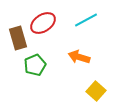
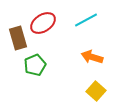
orange arrow: moved 13 px right
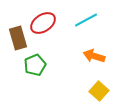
orange arrow: moved 2 px right, 1 px up
yellow square: moved 3 px right
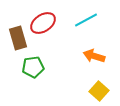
green pentagon: moved 2 px left, 2 px down; rotated 15 degrees clockwise
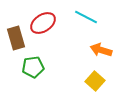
cyan line: moved 3 px up; rotated 55 degrees clockwise
brown rectangle: moved 2 px left
orange arrow: moved 7 px right, 6 px up
yellow square: moved 4 px left, 10 px up
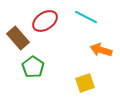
red ellipse: moved 2 px right, 2 px up
brown rectangle: moved 2 px right; rotated 25 degrees counterclockwise
green pentagon: rotated 30 degrees counterclockwise
yellow square: moved 10 px left, 2 px down; rotated 30 degrees clockwise
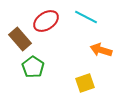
red ellipse: moved 1 px right
brown rectangle: moved 2 px right, 1 px down
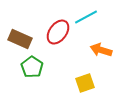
cyan line: rotated 55 degrees counterclockwise
red ellipse: moved 12 px right, 11 px down; rotated 20 degrees counterclockwise
brown rectangle: rotated 25 degrees counterclockwise
green pentagon: moved 1 px left
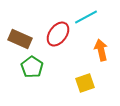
red ellipse: moved 2 px down
orange arrow: rotated 60 degrees clockwise
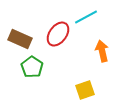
orange arrow: moved 1 px right, 1 px down
yellow square: moved 7 px down
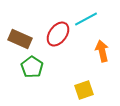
cyan line: moved 2 px down
yellow square: moved 1 px left
